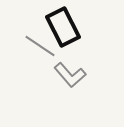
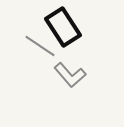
black rectangle: rotated 6 degrees counterclockwise
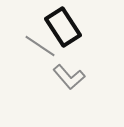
gray L-shape: moved 1 px left, 2 px down
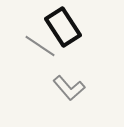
gray L-shape: moved 11 px down
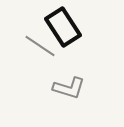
gray L-shape: rotated 32 degrees counterclockwise
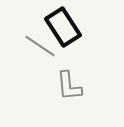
gray L-shape: moved 2 px up; rotated 68 degrees clockwise
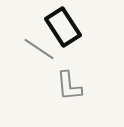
gray line: moved 1 px left, 3 px down
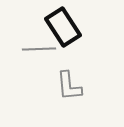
gray line: rotated 36 degrees counterclockwise
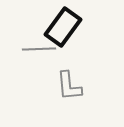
black rectangle: rotated 69 degrees clockwise
